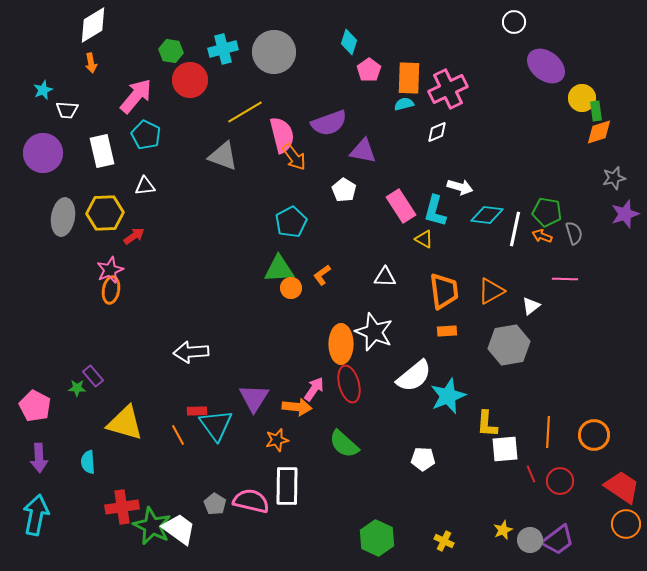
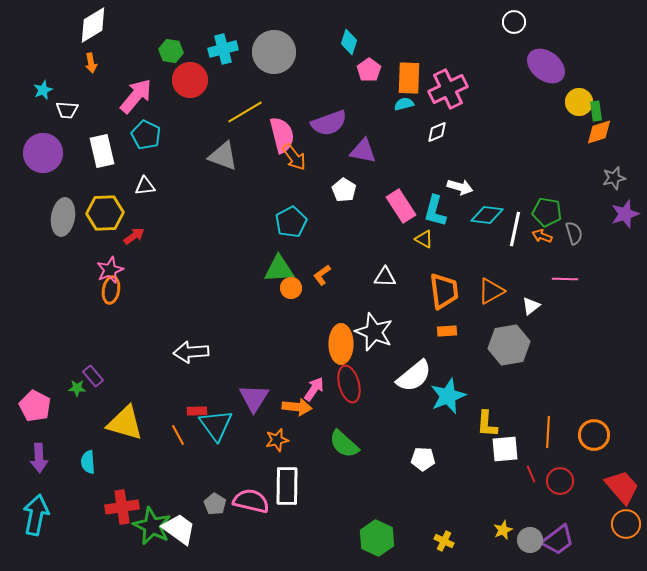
yellow circle at (582, 98): moved 3 px left, 4 px down
red trapezoid at (622, 487): rotated 15 degrees clockwise
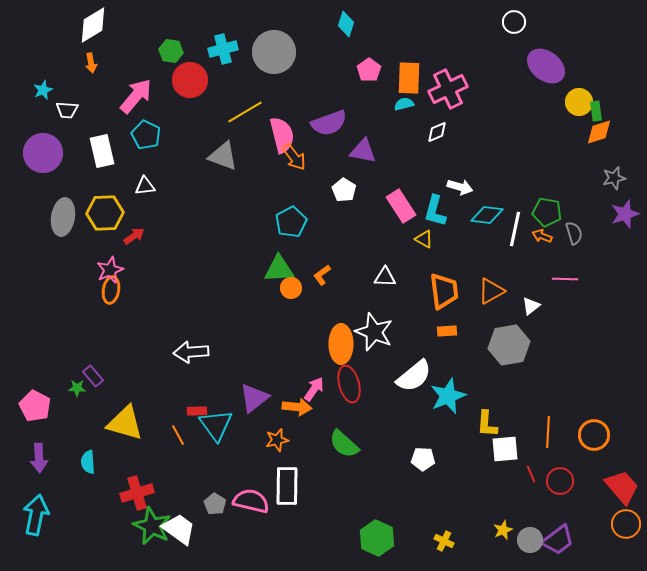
cyan diamond at (349, 42): moved 3 px left, 18 px up
purple triangle at (254, 398): rotated 20 degrees clockwise
red cross at (122, 507): moved 15 px right, 14 px up; rotated 8 degrees counterclockwise
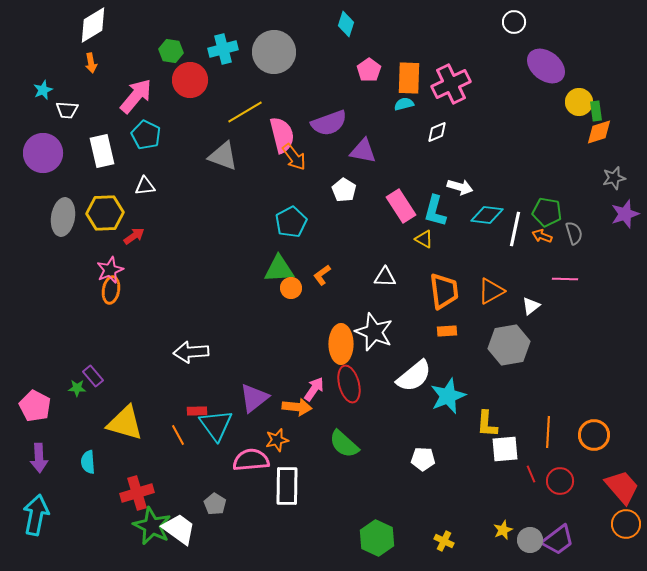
pink cross at (448, 89): moved 3 px right, 5 px up
pink semicircle at (251, 501): moved 41 px up; rotated 18 degrees counterclockwise
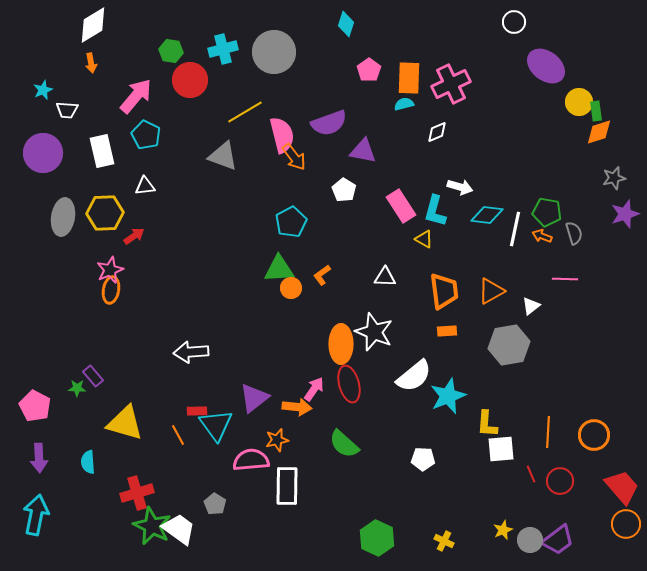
white square at (505, 449): moved 4 px left
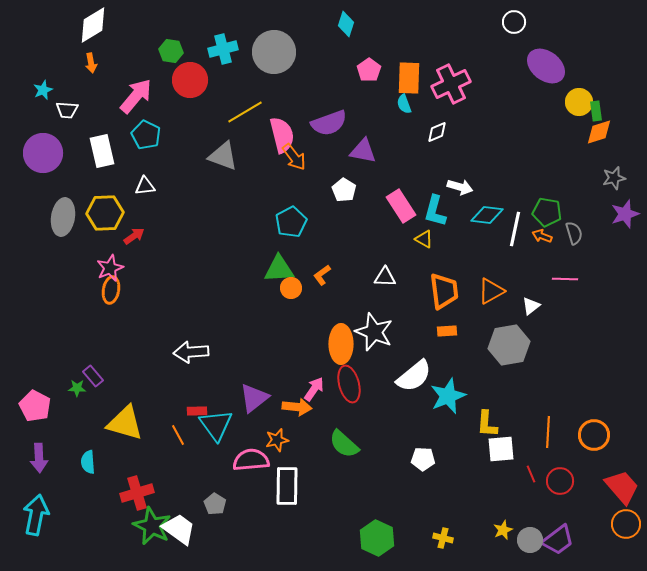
cyan semicircle at (404, 104): rotated 96 degrees counterclockwise
pink star at (110, 270): moved 2 px up
yellow cross at (444, 541): moved 1 px left, 3 px up; rotated 12 degrees counterclockwise
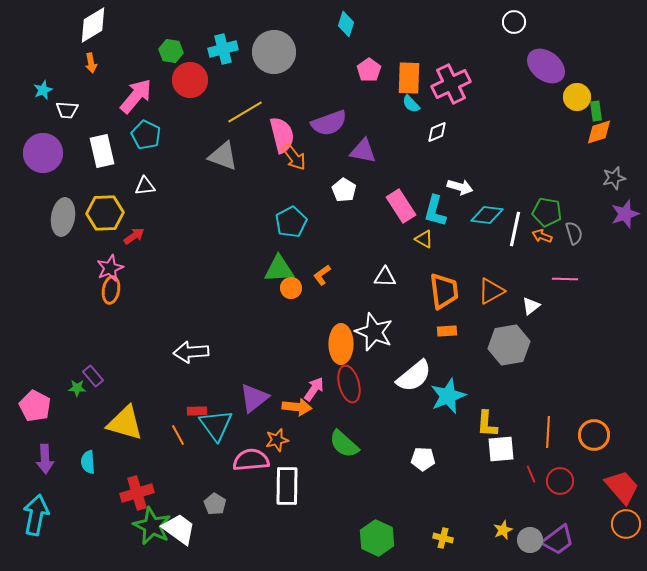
yellow circle at (579, 102): moved 2 px left, 5 px up
cyan semicircle at (404, 104): moved 7 px right; rotated 24 degrees counterclockwise
purple arrow at (39, 458): moved 6 px right, 1 px down
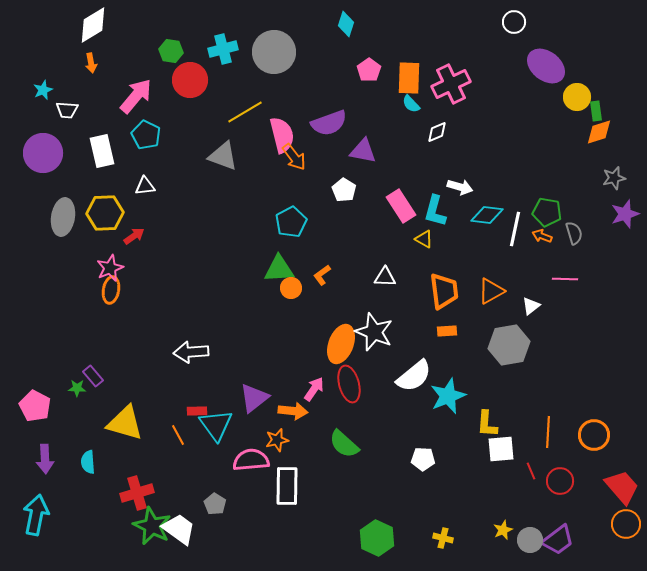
orange ellipse at (341, 344): rotated 21 degrees clockwise
orange arrow at (297, 407): moved 4 px left, 4 px down
red line at (531, 474): moved 3 px up
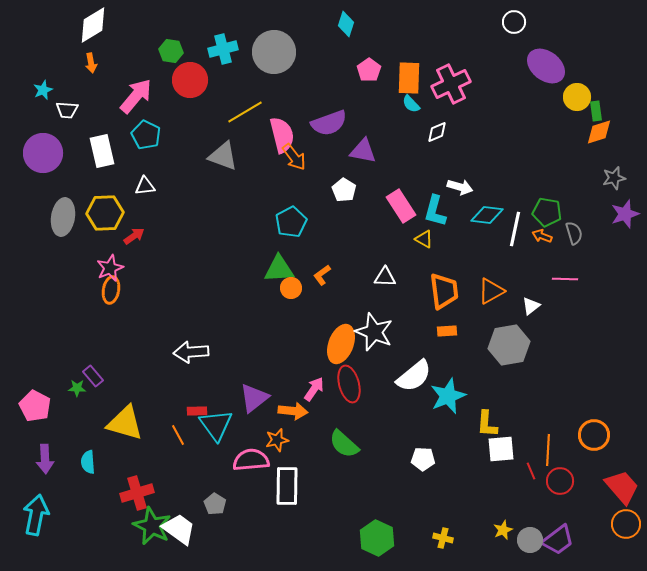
orange line at (548, 432): moved 18 px down
